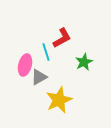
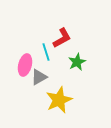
green star: moved 7 px left
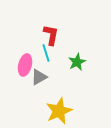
red L-shape: moved 11 px left, 3 px up; rotated 50 degrees counterclockwise
cyan line: moved 1 px down
yellow star: moved 11 px down
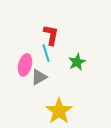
yellow star: rotated 12 degrees counterclockwise
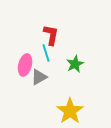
green star: moved 2 px left, 2 px down
yellow star: moved 11 px right
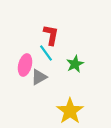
cyan line: rotated 18 degrees counterclockwise
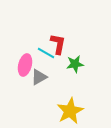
red L-shape: moved 7 px right, 9 px down
cyan line: rotated 24 degrees counterclockwise
green star: rotated 18 degrees clockwise
yellow star: rotated 8 degrees clockwise
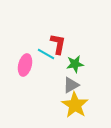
cyan line: moved 1 px down
gray triangle: moved 32 px right, 8 px down
yellow star: moved 5 px right, 6 px up; rotated 12 degrees counterclockwise
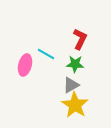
red L-shape: moved 22 px right, 5 px up; rotated 15 degrees clockwise
green star: rotated 12 degrees clockwise
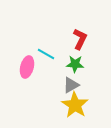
pink ellipse: moved 2 px right, 2 px down
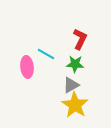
pink ellipse: rotated 20 degrees counterclockwise
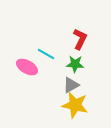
pink ellipse: rotated 55 degrees counterclockwise
yellow star: rotated 20 degrees counterclockwise
